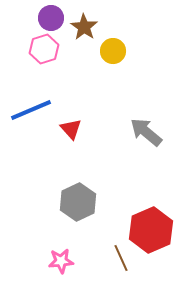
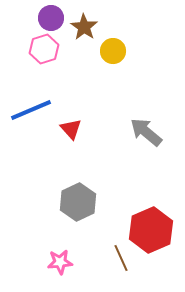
pink star: moved 1 px left, 1 px down
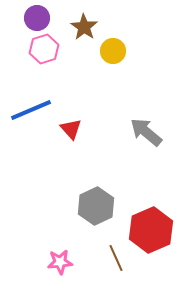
purple circle: moved 14 px left
gray hexagon: moved 18 px right, 4 px down
brown line: moved 5 px left
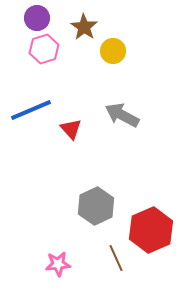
gray arrow: moved 24 px left, 17 px up; rotated 12 degrees counterclockwise
pink star: moved 2 px left, 2 px down
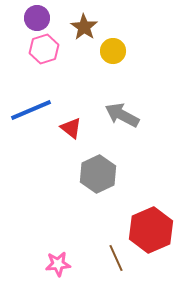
red triangle: moved 1 px up; rotated 10 degrees counterclockwise
gray hexagon: moved 2 px right, 32 px up
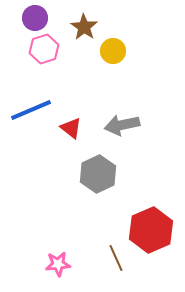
purple circle: moved 2 px left
gray arrow: moved 10 px down; rotated 40 degrees counterclockwise
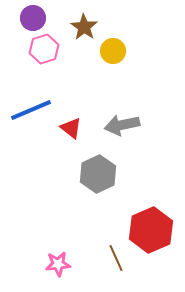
purple circle: moved 2 px left
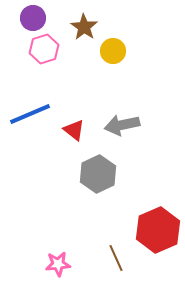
blue line: moved 1 px left, 4 px down
red triangle: moved 3 px right, 2 px down
red hexagon: moved 7 px right
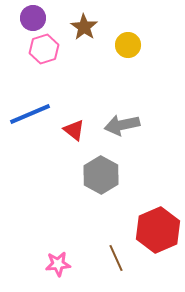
yellow circle: moved 15 px right, 6 px up
gray hexagon: moved 3 px right, 1 px down; rotated 6 degrees counterclockwise
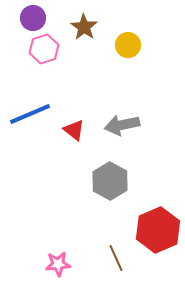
gray hexagon: moved 9 px right, 6 px down
